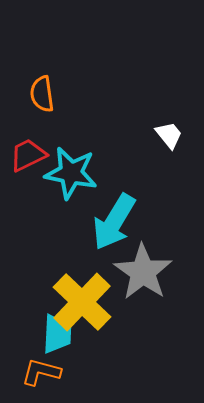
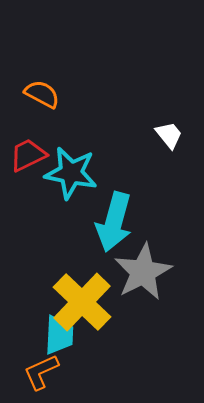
orange semicircle: rotated 126 degrees clockwise
cyan arrow: rotated 16 degrees counterclockwise
gray star: rotated 10 degrees clockwise
cyan trapezoid: moved 2 px right, 1 px down
orange L-shape: rotated 39 degrees counterclockwise
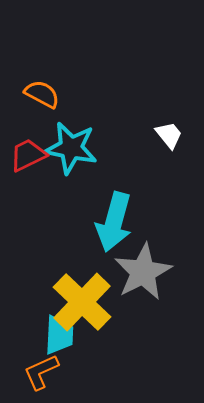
cyan star: moved 25 px up
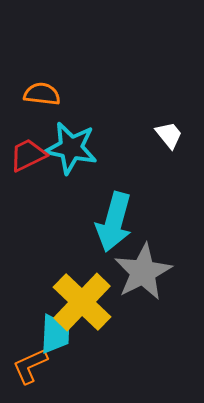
orange semicircle: rotated 21 degrees counterclockwise
cyan trapezoid: moved 4 px left, 1 px up
orange L-shape: moved 11 px left, 6 px up
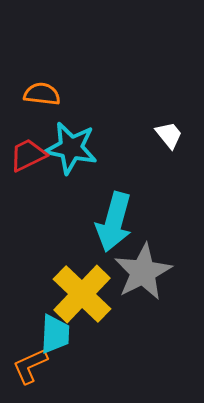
yellow cross: moved 8 px up
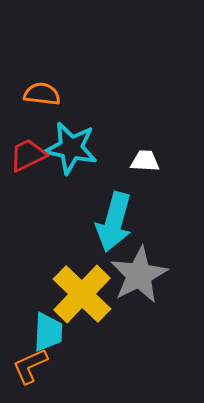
white trapezoid: moved 24 px left, 26 px down; rotated 48 degrees counterclockwise
gray star: moved 4 px left, 3 px down
cyan trapezoid: moved 7 px left, 2 px up
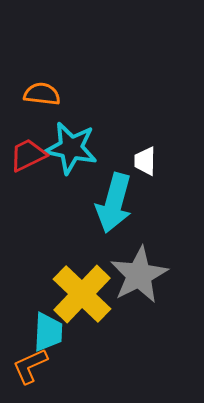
white trapezoid: rotated 92 degrees counterclockwise
cyan arrow: moved 19 px up
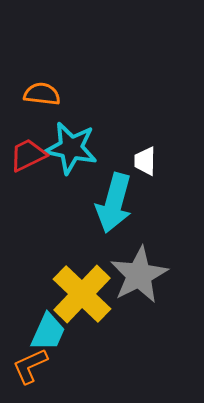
cyan trapezoid: rotated 21 degrees clockwise
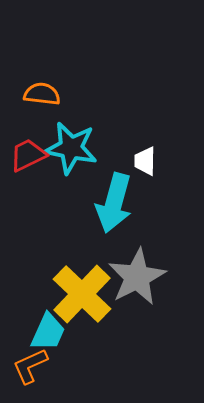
gray star: moved 2 px left, 2 px down
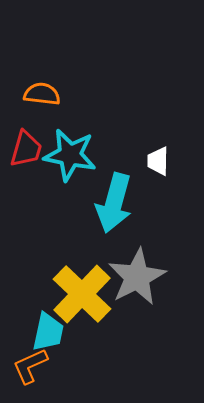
cyan star: moved 1 px left, 7 px down
red trapezoid: moved 2 px left, 6 px up; rotated 132 degrees clockwise
white trapezoid: moved 13 px right
cyan trapezoid: rotated 12 degrees counterclockwise
